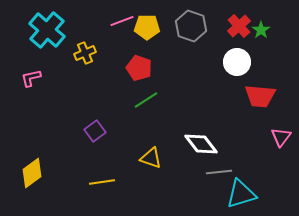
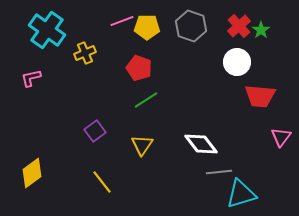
cyan cross: rotated 6 degrees counterclockwise
yellow triangle: moved 9 px left, 13 px up; rotated 45 degrees clockwise
yellow line: rotated 60 degrees clockwise
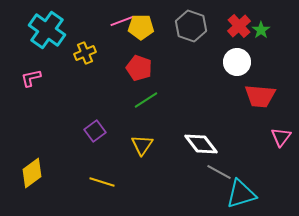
yellow pentagon: moved 6 px left
gray line: rotated 35 degrees clockwise
yellow line: rotated 35 degrees counterclockwise
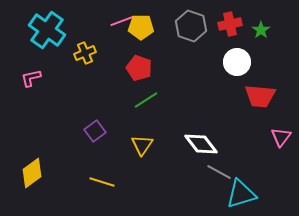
red cross: moved 9 px left, 2 px up; rotated 30 degrees clockwise
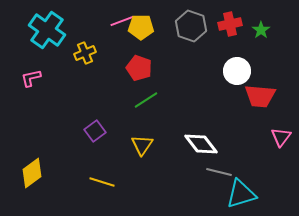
white circle: moved 9 px down
gray line: rotated 15 degrees counterclockwise
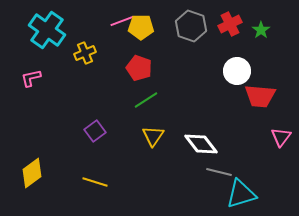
red cross: rotated 15 degrees counterclockwise
yellow triangle: moved 11 px right, 9 px up
yellow line: moved 7 px left
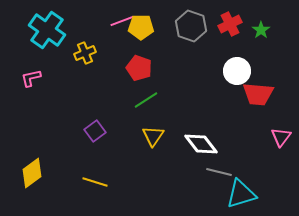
red trapezoid: moved 2 px left, 2 px up
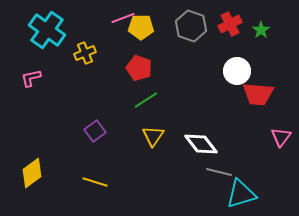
pink line: moved 1 px right, 3 px up
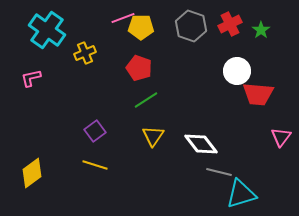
yellow line: moved 17 px up
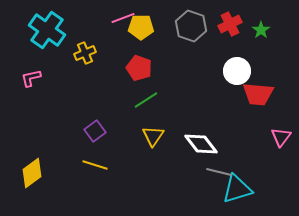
cyan triangle: moved 4 px left, 5 px up
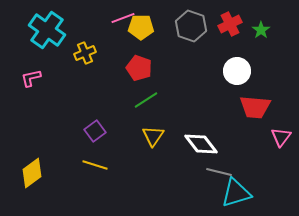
red trapezoid: moved 3 px left, 13 px down
cyan triangle: moved 1 px left, 4 px down
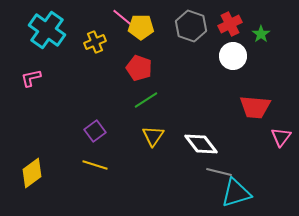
pink line: rotated 60 degrees clockwise
green star: moved 4 px down
yellow cross: moved 10 px right, 11 px up
white circle: moved 4 px left, 15 px up
